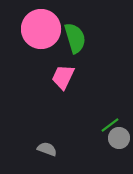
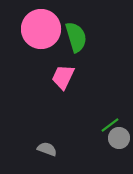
green semicircle: moved 1 px right, 1 px up
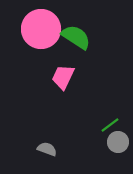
green semicircle: rotated 40 degrees counterclockwise
gray circle: moved 1 px left, 4 px down
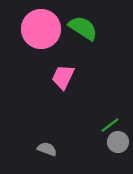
green semicircle: moved 7 px right, 9 px up
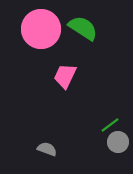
pink trapezoid: moved 2 px right, 1 px up
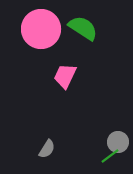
green line: moved 31 px down
gray semicircle: rotated 102 degrees clockwise
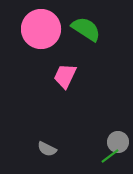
green semicircle: moved 3 px right, 1 px down
gray semicircle: rotated 84 degrees clockwise
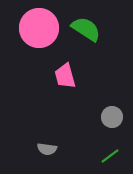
pink circle: moved 2 px left, 1 px up
pink trapezoid: rotated 40 degrees counterclockwise
gray circle: moved 6 px left, 25 px up
gray semicircle: rotated 18 degrees counterclockwise
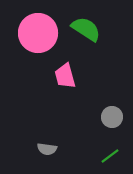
pink circle: moved 1 px left, 5 px down
